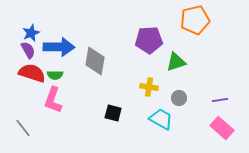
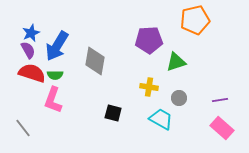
blue arrow: moved 2 px left, 1 px up; rotated 120 degrees clockwise
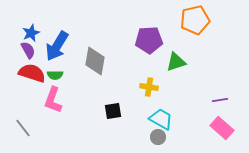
gray circle: moved 21 px left, 39 px down
black square: moved 2 px up; rotated 24 degrees counterclockwise
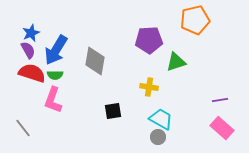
blue arrow: moved 1 px left, 4 px down
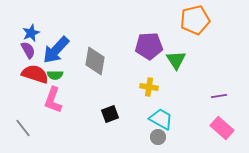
purple pentagon: moved 6 px down
blue arrow: rotated 12 degrees clockwise
green triangle: moved 2 px up; rotated 45 degrees counterclockwise
red semicircle: moved 3 px right, 1 px down
purple line: moved 1 px left, 4 px up
black square: moved 3 px left, 3 px down; rotated 12 degrees counterclockwise
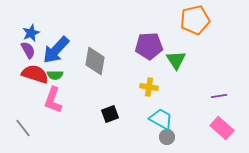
gray circle: moved 9 px right
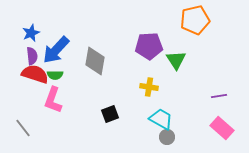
purple semicircle: moved 4 px right, 6 px down; rotated 24 degrees clockwise
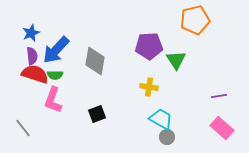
black square: moved 13 px left
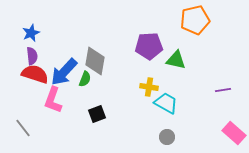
blue arrow: moved 8 px right, 22 px down
green triangle: rotated 45 degrees counterclockwise
green semicircle: moved 30 px right, 4 px down; rotated 70 degrees counterclockwise
purple line: moved 4 px right, 6 px up
cyan trapezoid: moved 5 px right, 16 px up
pink rectangle: moved 12 px right, 5 px down
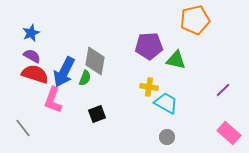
purple semicircle: rotated 54 degrees counterclockwise
blue arrow: rotated 16 degrees counterclockwise
green semicircle: moved 1 px up
purple line: rotated 35 degrees counterclockwise
pink rectangle: moved 5 px left
